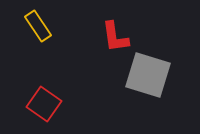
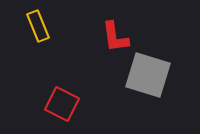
yellow rectangle: rotated 12 degrees clockwise
red square: moved 18 px right; rotated 8 degrees counterclockwise
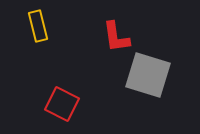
yellow rectangle: rotated 8 degrees clockwise
red L-shape: moved 1 px right
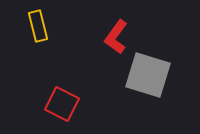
red L-shape: rotated 44 degrees clockwise
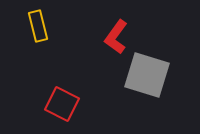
gray square: moved 1 px left
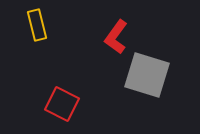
yellow rectangle: moved 1 px left, 1 px up
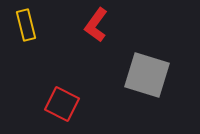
yellow rectangle: moved 11 px left
red L-shape: moved 20 px left, 12 px up
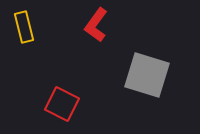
yellow rectangle: moved 2 px left, 2 px down
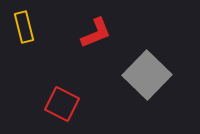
red L-shape: moved 8 px down; rotated 148 degrees counterclockwise
gray square: rotated 27 degrees clockwise
